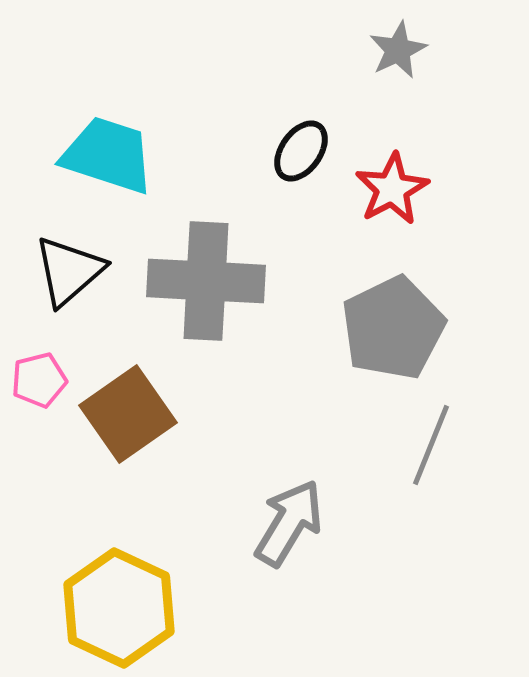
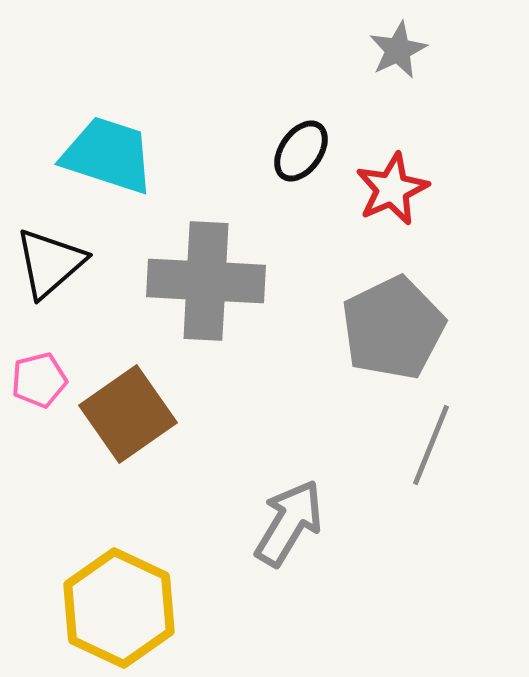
red star: rotated 4 degrees clockwise
black triangle: moved 19 px left, 8 px up
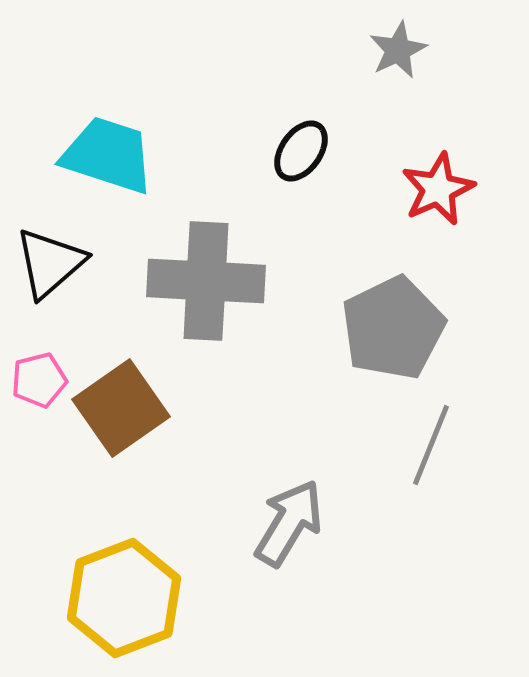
red star: moved 46 px right
brown square: moved 7 px left, 6 px up
yellow hexagon: moved 5 px right, 10 px up; rotated 14 degrees clockwise
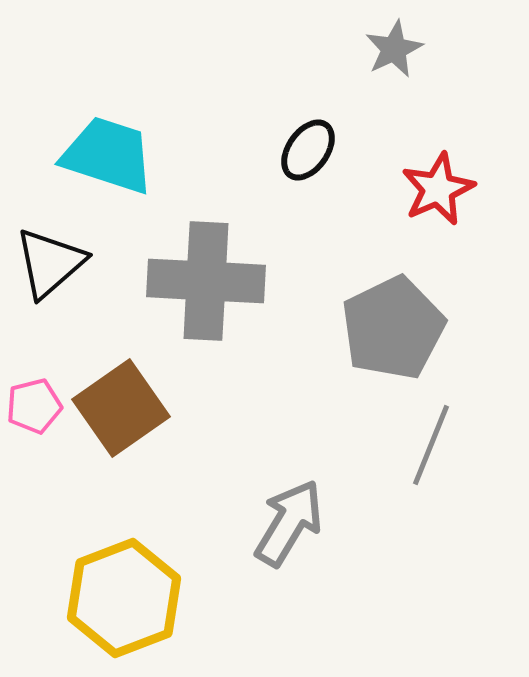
gray star: moved 4 px left, 1 px up
black ellipse: moved 7 px right, 1 px up
pink pentagon: moved 5 px left, 26 px down
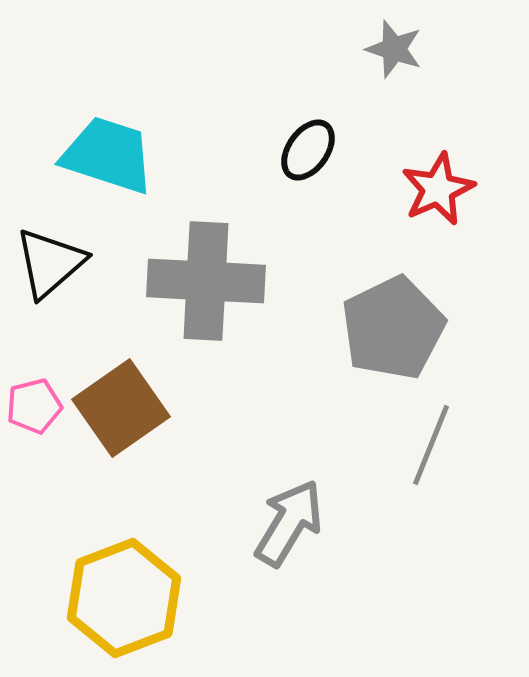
gray star: rotated 28 degrees counterclockwise
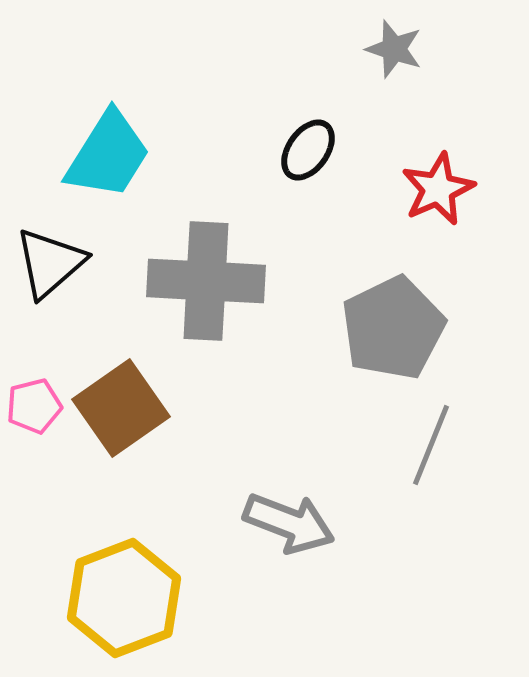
cyan trapezoid: rotated 104 degrees clockwise
gray arrow: rotated 80 degrees clockwise
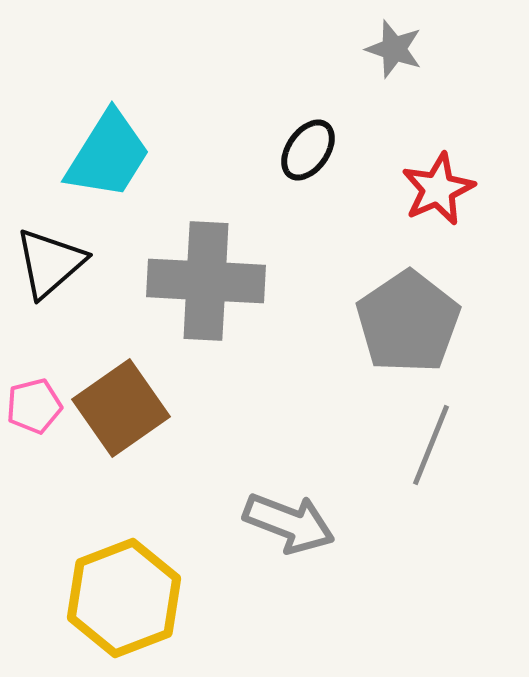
gray pentagon: moved 15 px right, 6 px up; rotated 8 degrees counterclockwise
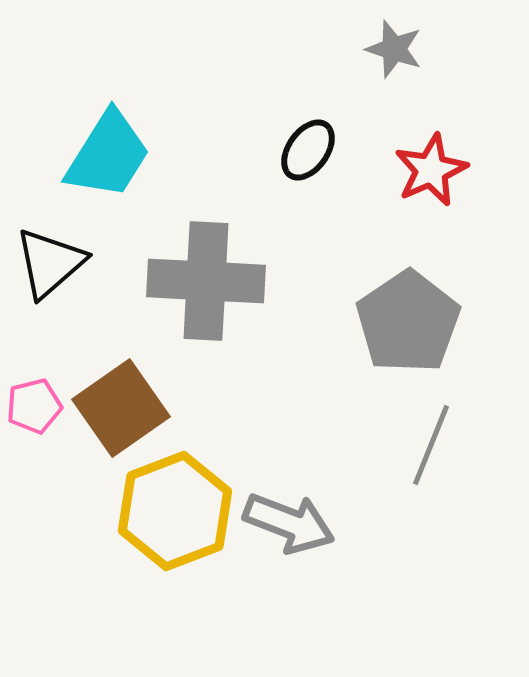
red star: moved 7 px left, 19 px up
yellow hexagon: moved 51 px right, 87 px up
